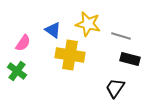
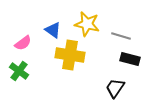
yellow star: moved 1 px left
pink semicircle: rotated 18 degrees clockwise
green cross: moved 2 px right
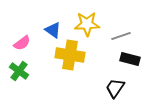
yellow star: rotated 15 degrees counterclockwise
gray line: rotated 36 degrees counterclockwise
pink semicircle: moved 1 px left
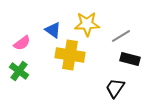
gray line: rotated 12 degrees counterclockwise
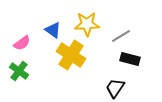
yellow cross: moved 1 px right; rotated 24 degrees clockwise
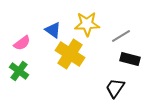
yellow cross: moved 1 px left, 1 px up
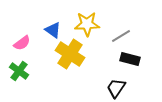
black trapezoid: moved 1 px right
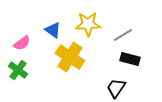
yellow star: moved 1 px right
gray line: moved 2 px right, 1 px up
yellow cross: moved 3 px down
green cross: moved 1 px left, 1 px up
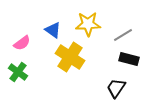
black rectangle: moved 1 px left
green cross: moved 2 px down
